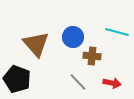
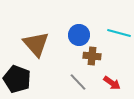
cyan line: moved 2 px right, 1 px down
blue circle: moved 6 px right, 2 px up
red arrow: rotated 24 degrees clockwise
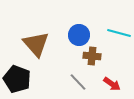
red arrow: moved 1 px down
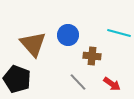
blue circle: moved 11 px left
brown triangle: moved 3 px left
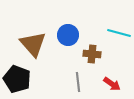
brown cross: moved 2 px up
gray line: rotated 36 degrees clockwise
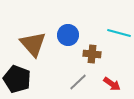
gray line: rotated 54 degrees clockwise
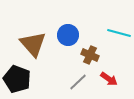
brown cross: moved 2 px left, 1 px down; rotated 18 degrees clockwise
red arrow: moved 3 px left, 5 px up
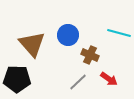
brown triangle: moved 1 px left
black pentagon: rotated 20 degrees counterclockwise
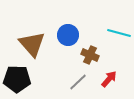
red arrow: rotated 84 degrees counterclockwise
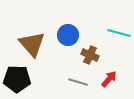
gray line: rotated 60 degrees clockwise
